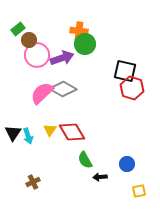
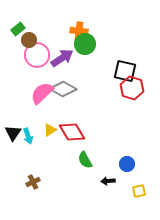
purple arrow: rotated 15 degrees counterclockwise
yellow triangle: rotated 24 degrees clockwise
black arrow: moved 8 px right, 4 px down
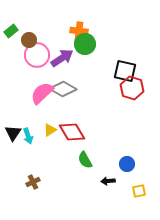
green rectangle: moved 7 px left, 2 px down
